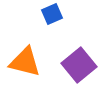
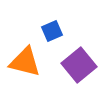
blue square: moved 17 px down
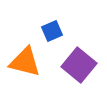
purple square: rotated 12 degrees counterclockwise
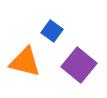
blue square: rotated 30 degrees counterclockwise
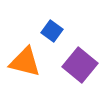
purple square: moved 1 px right
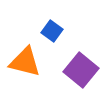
purple square: moved 1 px right, 5 px down
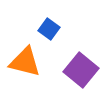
blue square: moved 3 px left, 2 px up
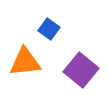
orange triangle: rotated 20 degrees counterclockwise
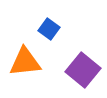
purple square: moved 2 px right
